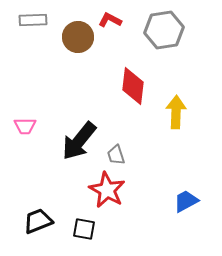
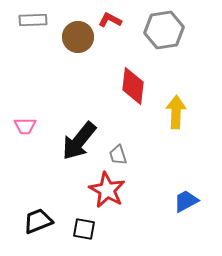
gray trapezoid: moved 2 px right
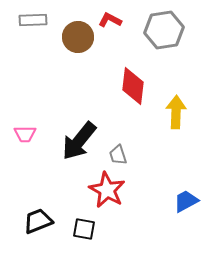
pink trapezoid: moved 8 px down
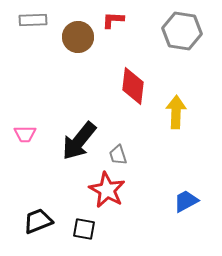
red L-shape: moved 3 px right; rotated 25 degrees counterclockwise
gray hexagon: moved 18 px right, 1 px down; rotated 18 degrees clockwise
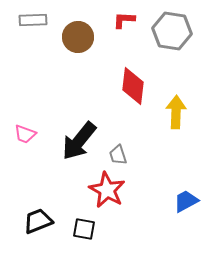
red L-shape: moved 11 px right
gray hexagon: moved 10 px left
pink trapezoid: rotated 20 degrees clockwise
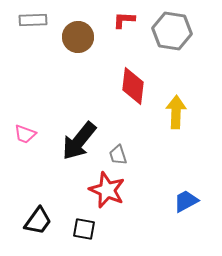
red star: rotated 6 degrees counterclockwise
black trapezoid: rotated 148 degrees clockwise
